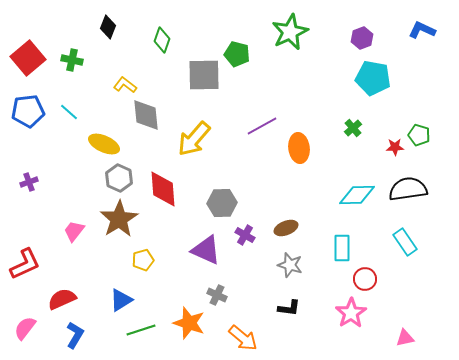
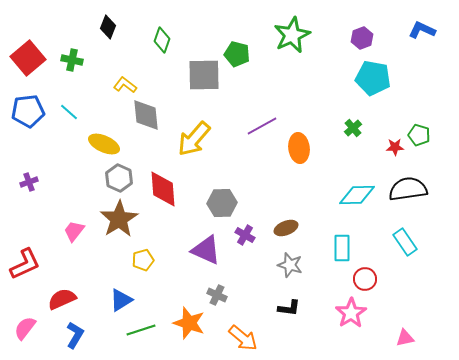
green star at (290, 32): moved 2 px right, 3 px down
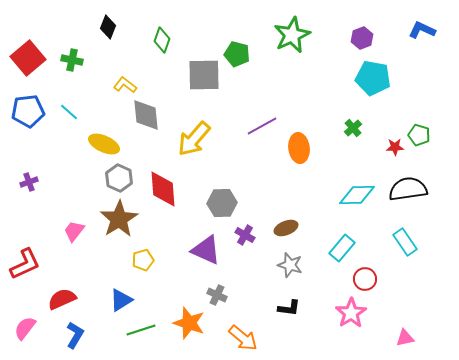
cyan rectangle at (342, 248): rotated 40 degrees clockwise
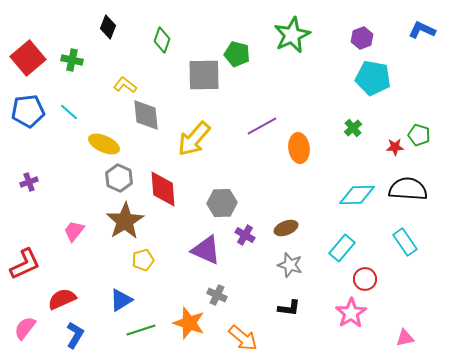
black semicircle at (408, 189): rotated 12 degrees clockwise
brown star at (119, 219): moved 6 px right, 2 px down
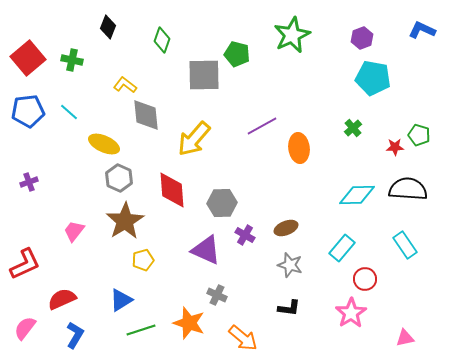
red diamond at (163, 189): moved 9 px right, 1 px down
cyan rectangle at (405, 242): moved 3 px down
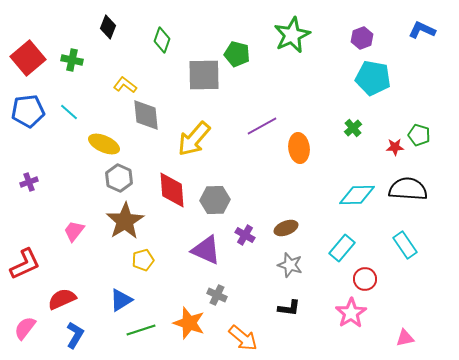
gray hexagon at (222, 203): moved 7 px left, 3 px up
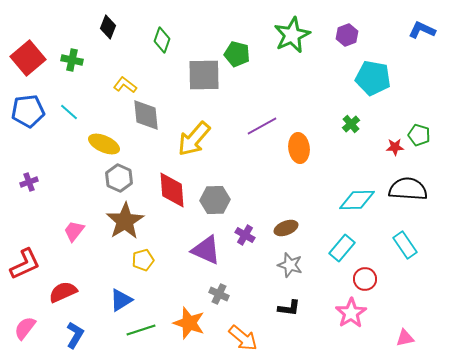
purple hexagon at (362, 38): moved 15 px left, 3 px up
green cross at (353, 128): moved 2 px left, 4 px up
cyan diamond at (357, 195): moved 5 px down
gray cross at (217, 295): moved 2 px right, 1 px up
red semicircle at (62, 299): moved 1 px right, 7 px up
